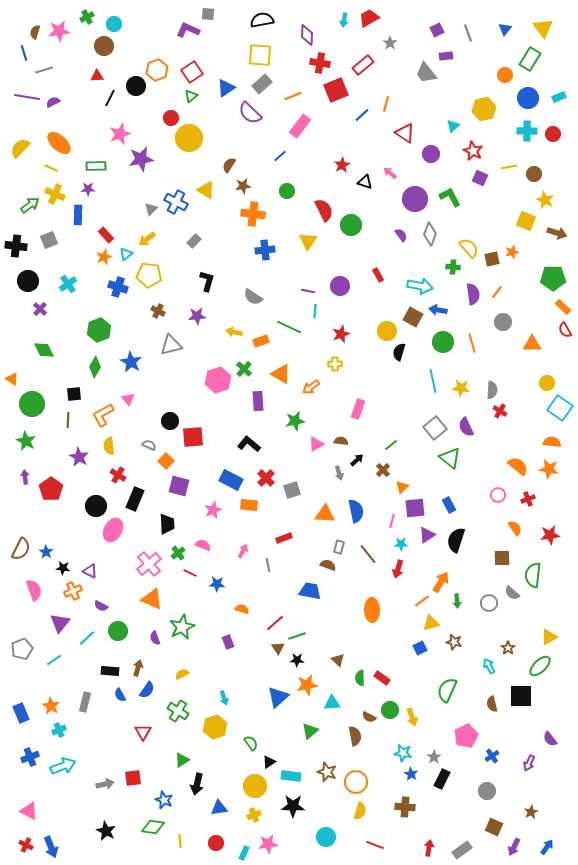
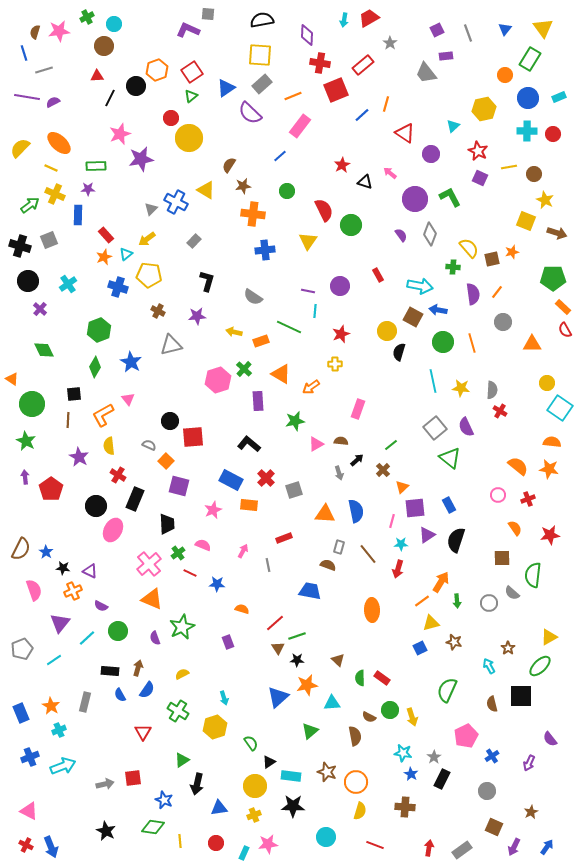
red star at (473, 151): moved 5 px right
black cross at (16, 246): moved 4 px right; rotated 10 degrees clockwise
gray square at (292, 490): moved 2 px right
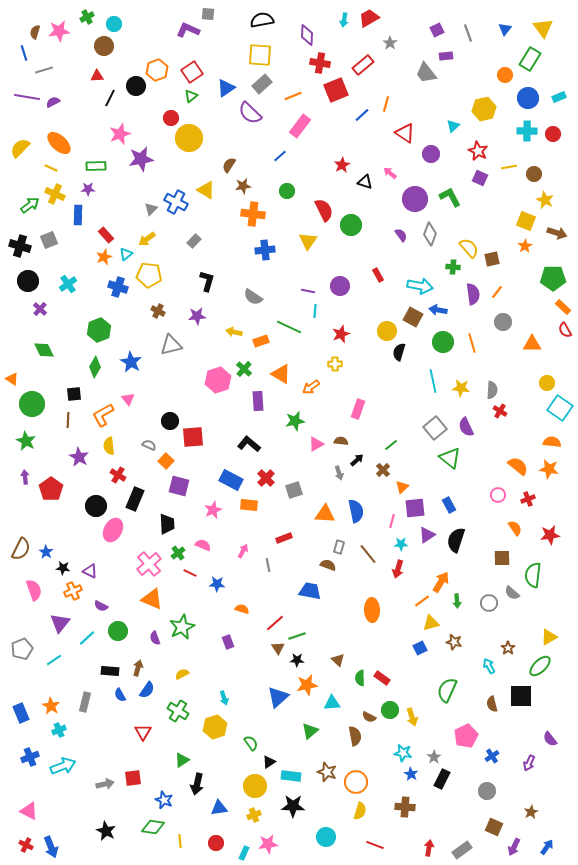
orange star at (512, 252): moved 13 px right, 6 px up; rotated 16 degrees counterclockwise
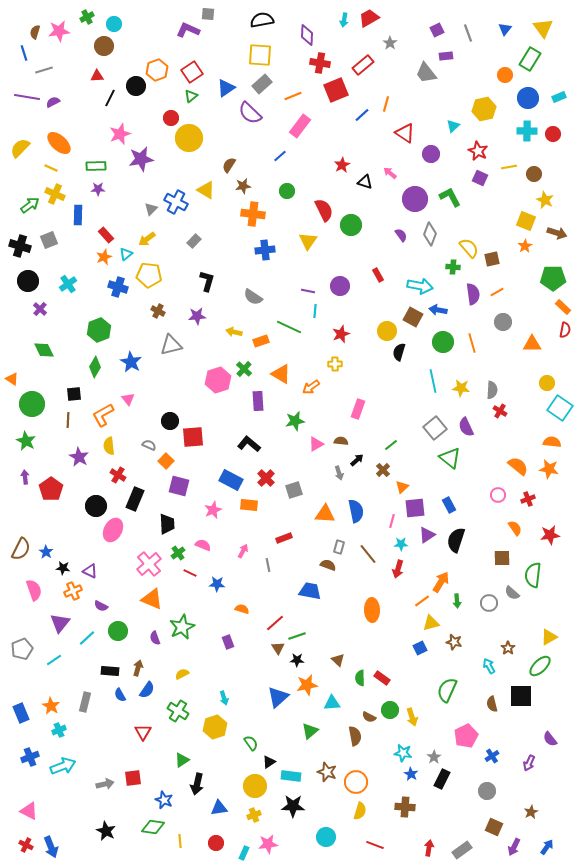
purple star at (88, 189): moved 10 px right
orange line at (497, 292): rotated 24 degrees clockwise
red semicircle at (565, 330): rotated 140 degrees counterclockwise
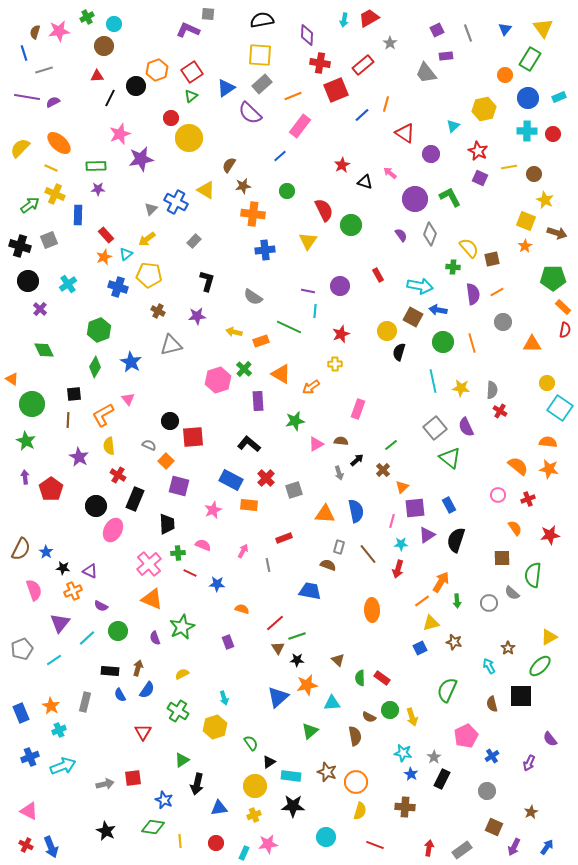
orange semicircle at (552, 442): moved 4 px left
green cross at (178, 553): rotated 32 degrees clockwise
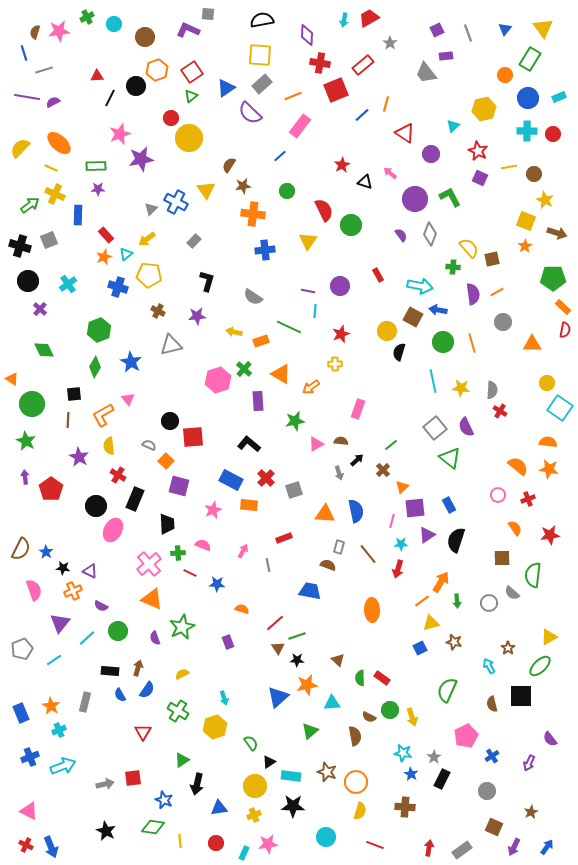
brown circle at (104, 46): moved 41 px right, 9 px up
yellow triangle at (206, 190): rotated 24 degrees clockwise
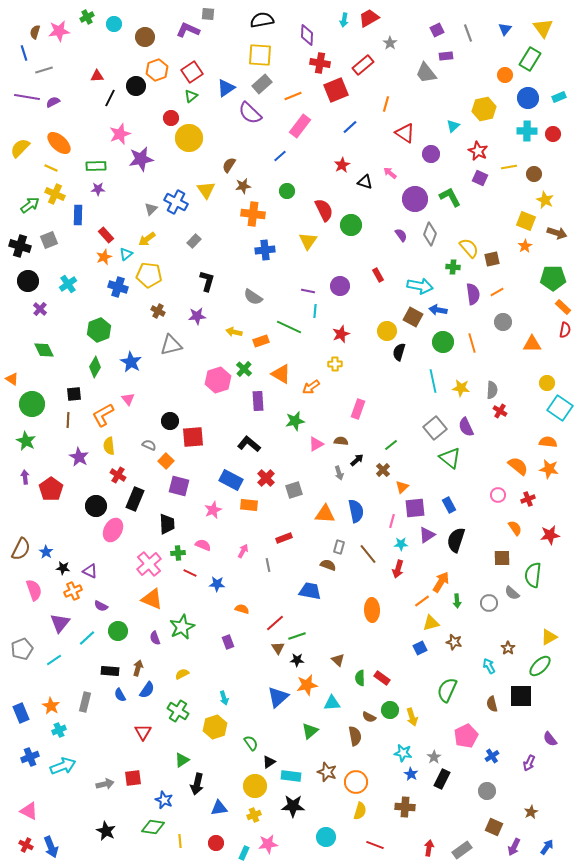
blue line at (362, 115): moved 12 px left, 12 px down
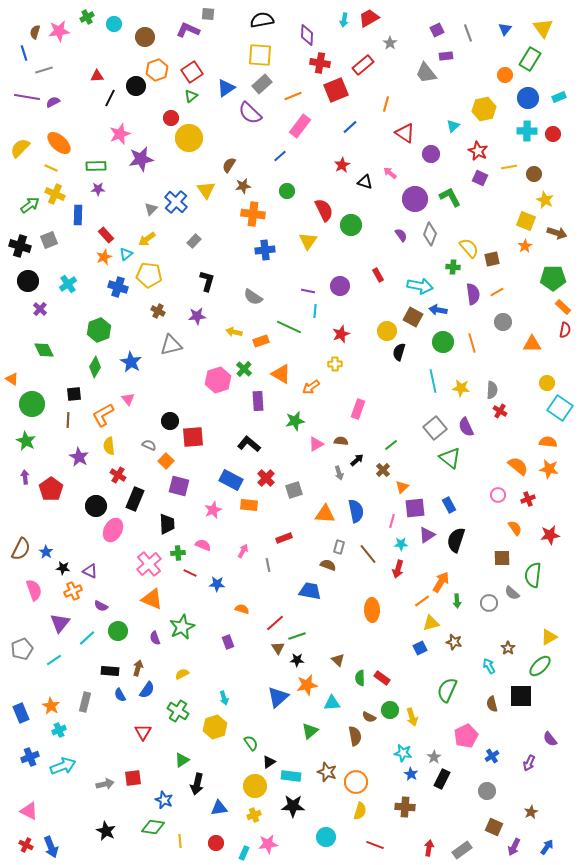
blue cross at (176, 202): rotated 15 degrees clockwise
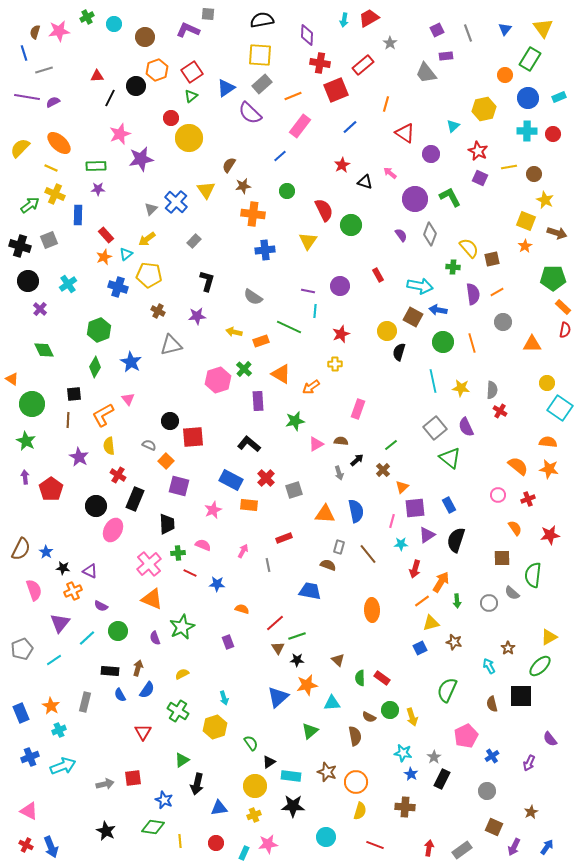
red arrow at (398, 569): moved 17 px right
